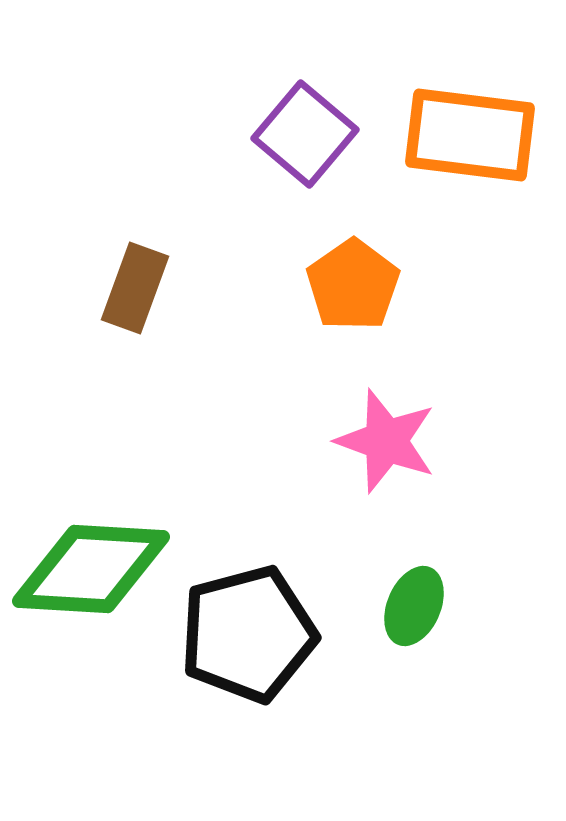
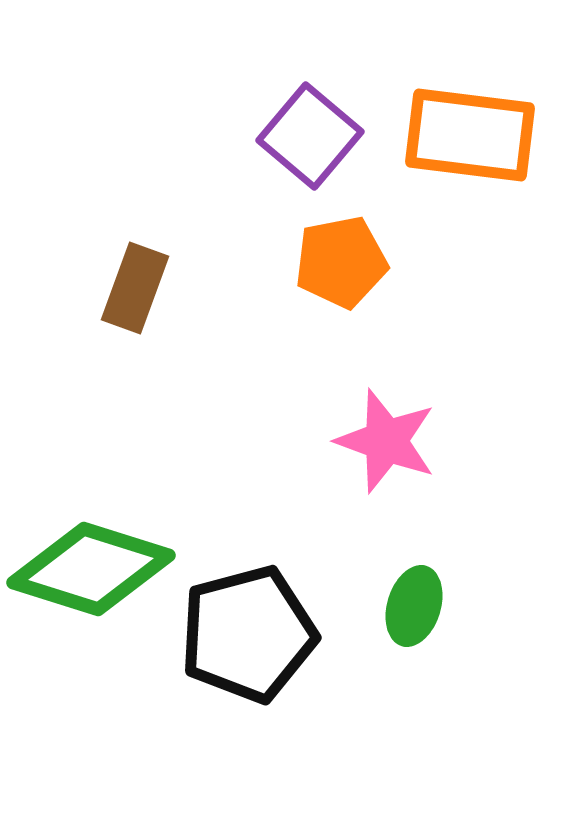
purple square: moved 5 px right, 2 px down
orange pentagon: moved 12 px left, 23 px up; rotated 24 degrees clockwise
green diamond: rotated 14 degrees clockwise
green ellipse: rotated 6 degrees counterclockwise
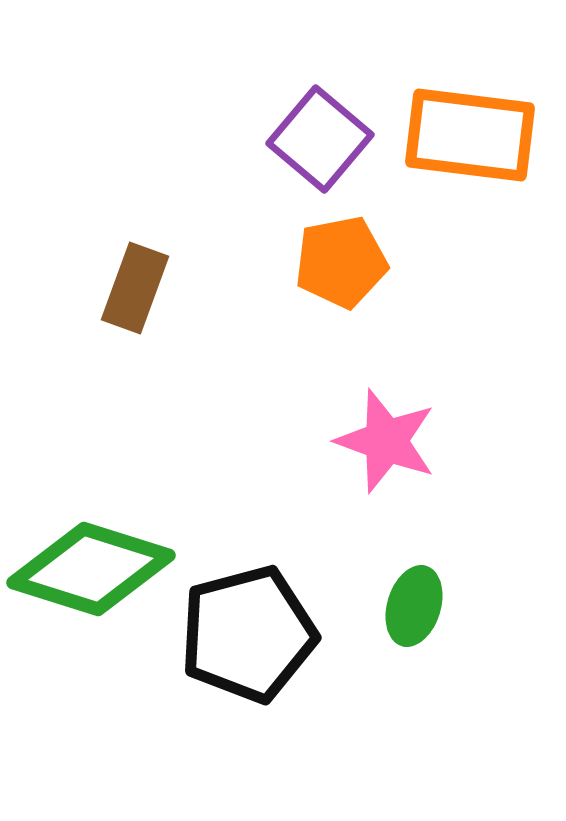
purple square: moved 10 px right, 3 px down
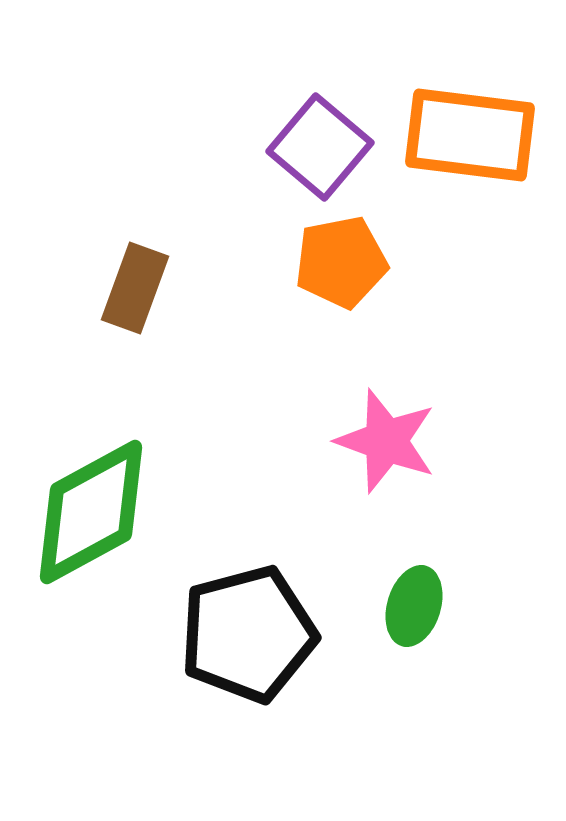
purple square: moved 8 px down
green diamond: moved 57 px up; rotated 46 degrees counterclockwise
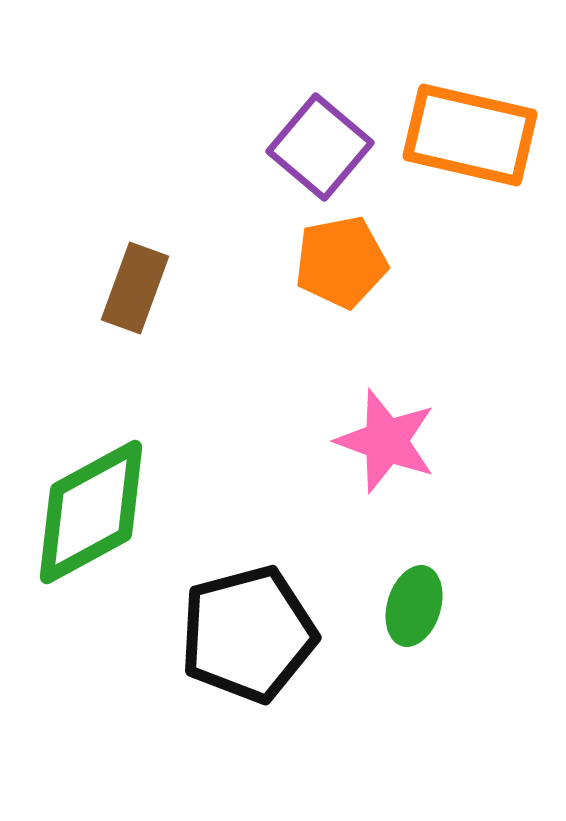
orange rectangle: rotated 6 degrees clockwise
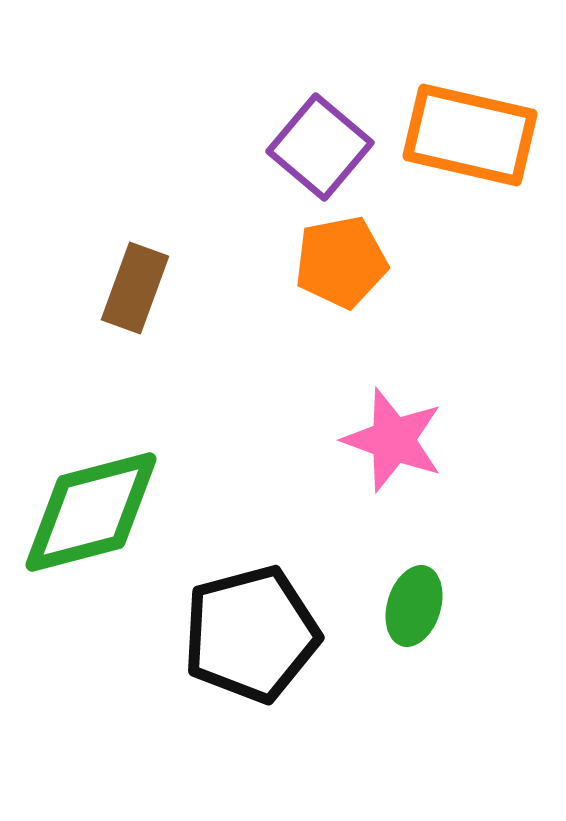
pink star: moved 7 px right, 1 px up
green diamond: rotated 14 degrees clockwise
black pentagon: moved 3 px right
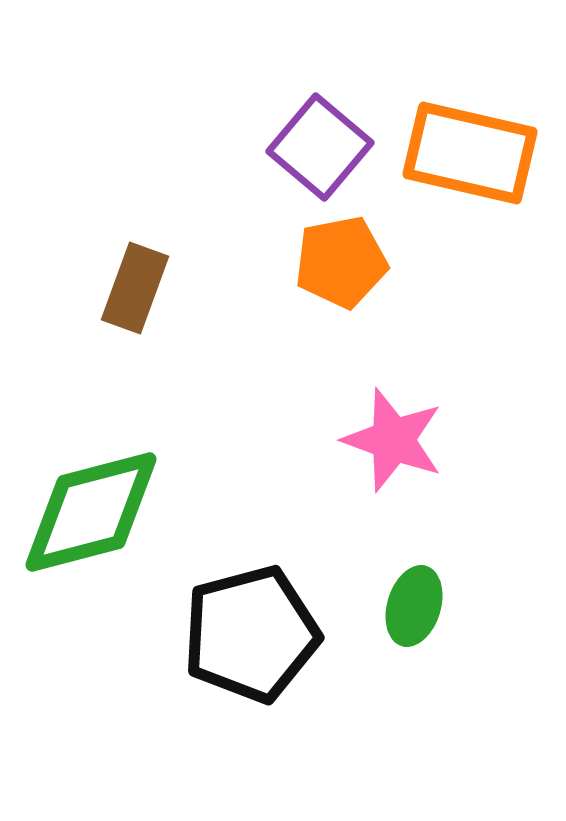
orange rectangle: moved 18 px down
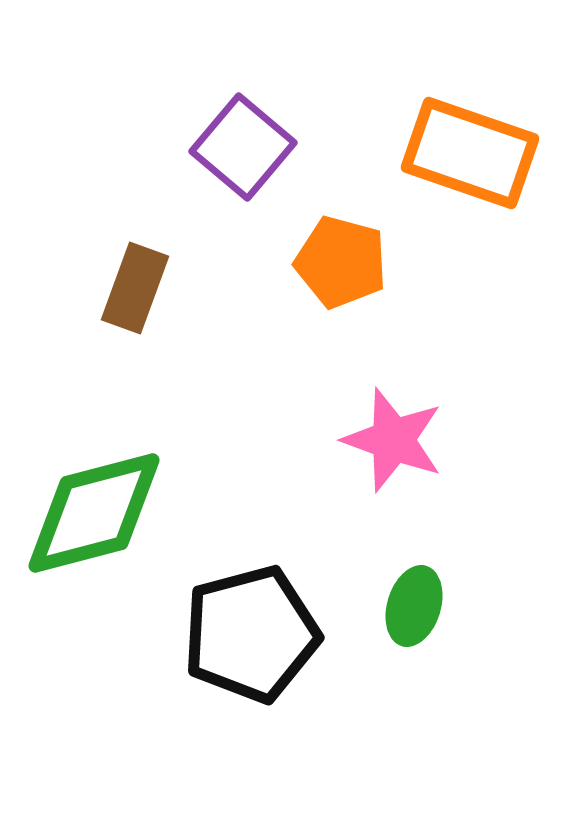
purple square: moved 77 px left
orange rectangle: rotated 6 degrees clockwise
orange pentagon: rotated 26 degrees clockwise
green diamond: moved 3 px right, 1 px down
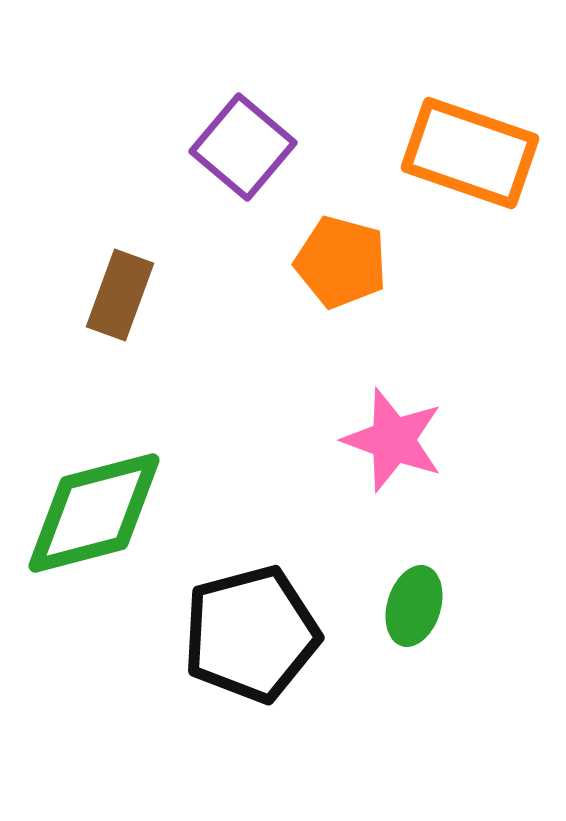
brown rectangle: moved 15 px left, 7 px down
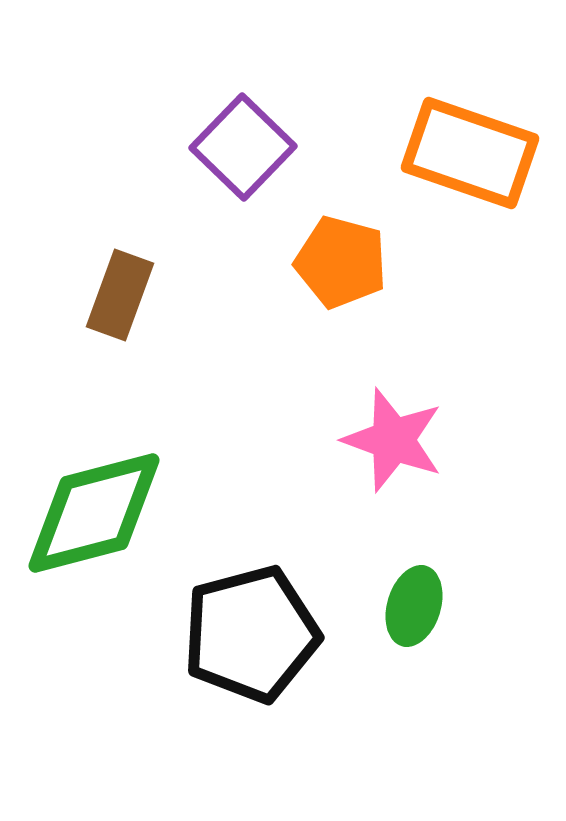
purple square: rotated 4 degrees clockwise
